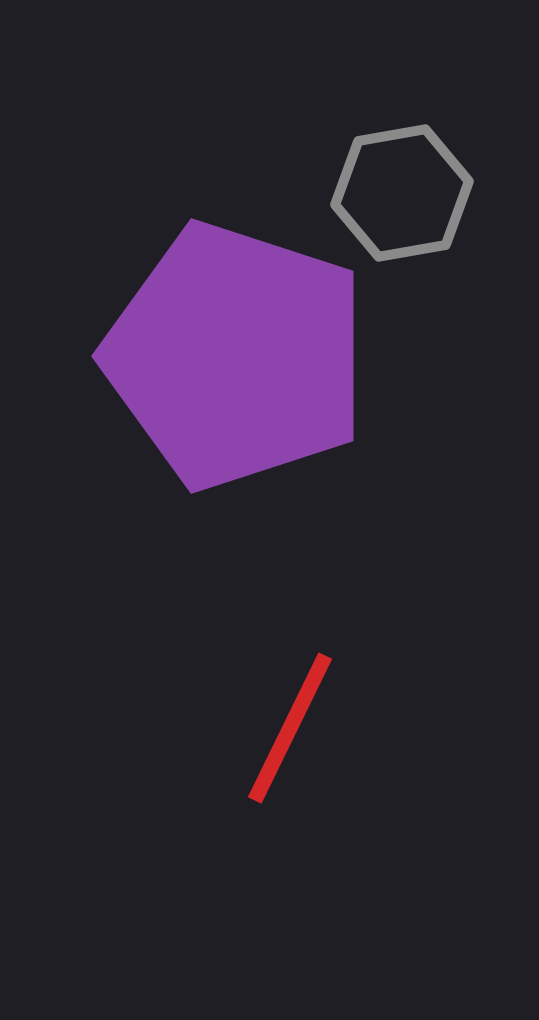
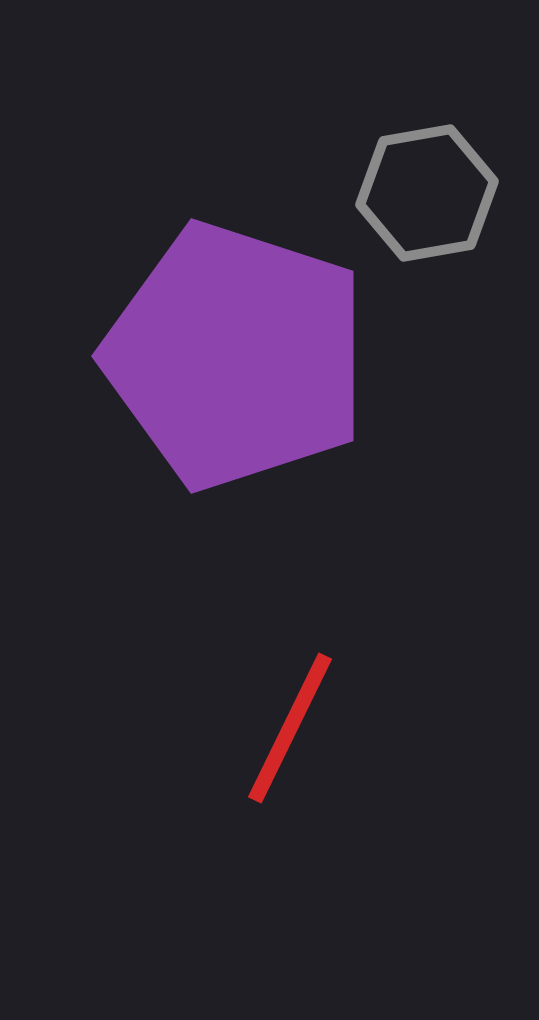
gray hexagon: moved 25 px right
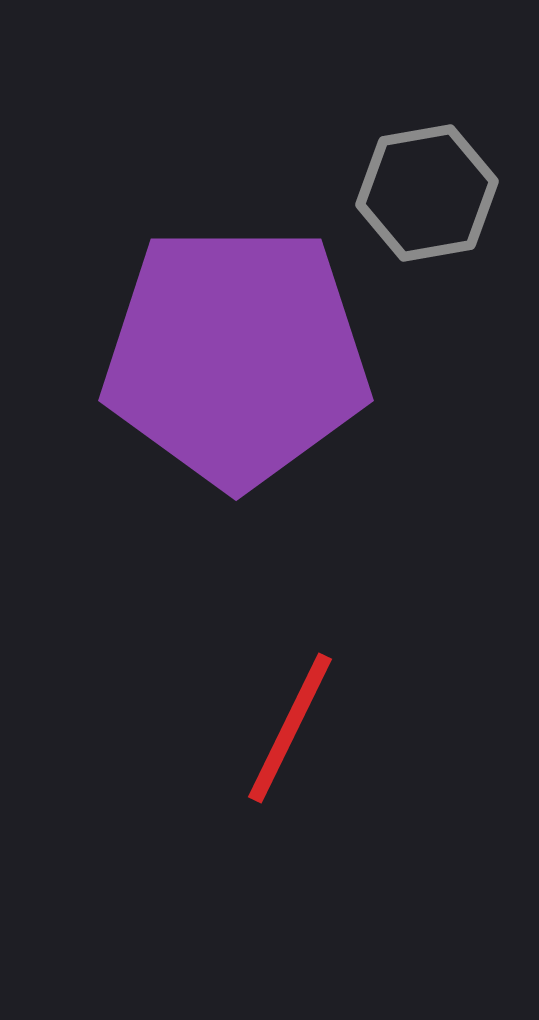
purple pentagon: rotated 18 degrees counterclockwise
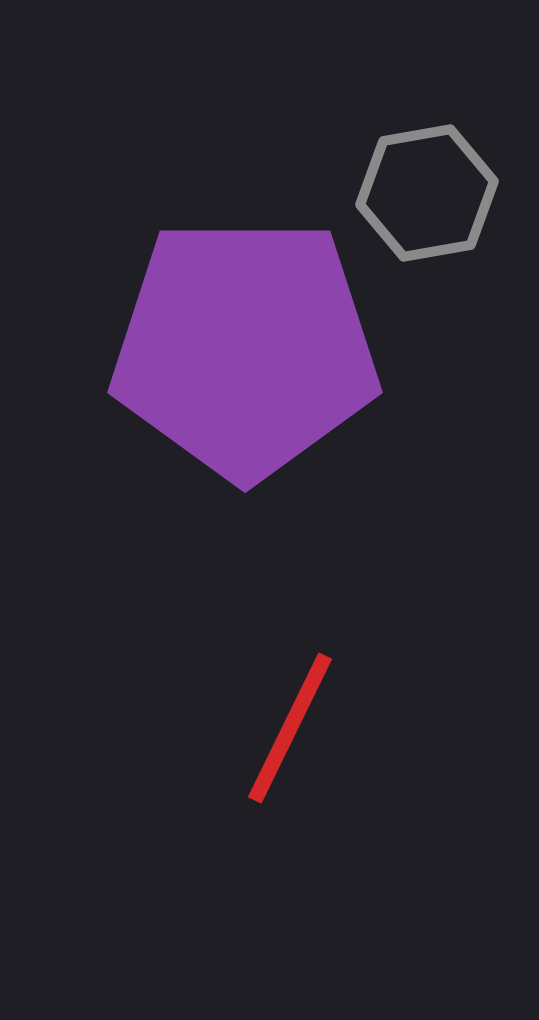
purple pentagon: moved 9 px right, 8 px up
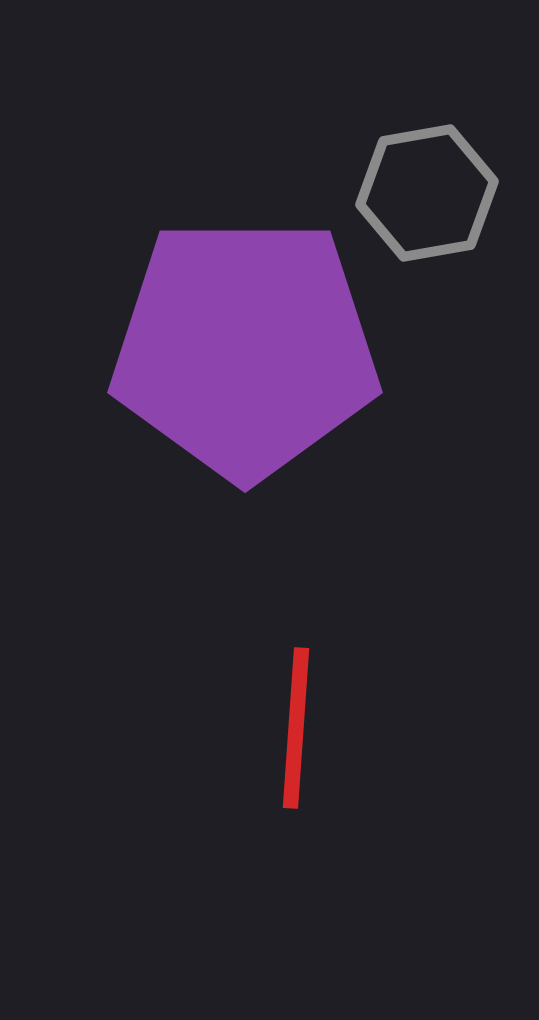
red line: moved 6 px right; rotated 22 degrees counterclockwise
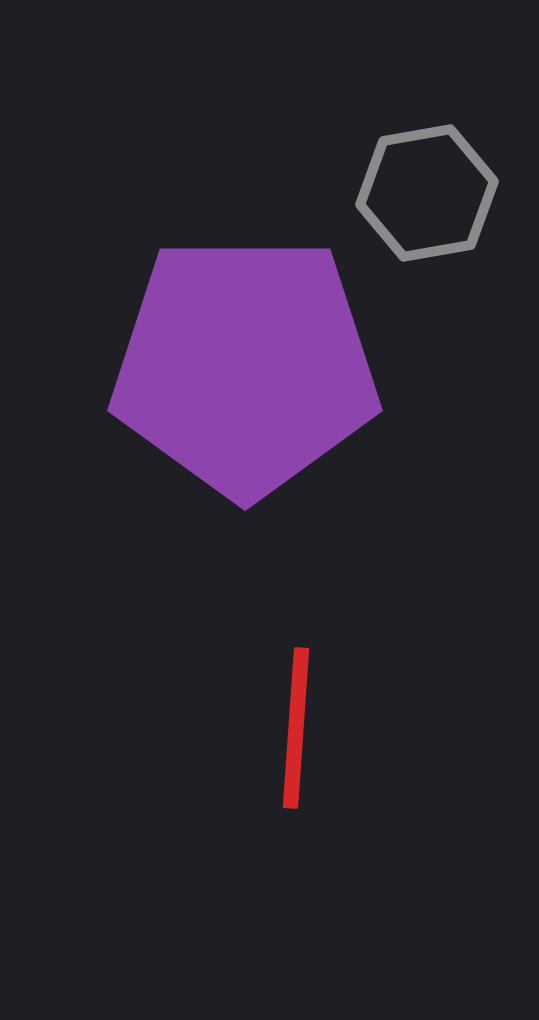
purple pentagon: moved 18 px down
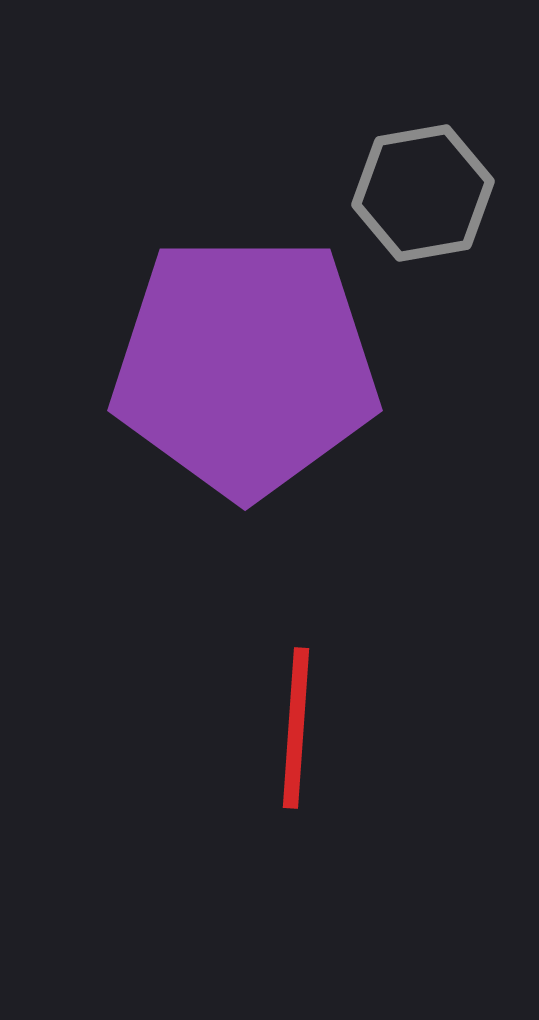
gray hexagon: moved 4 px left
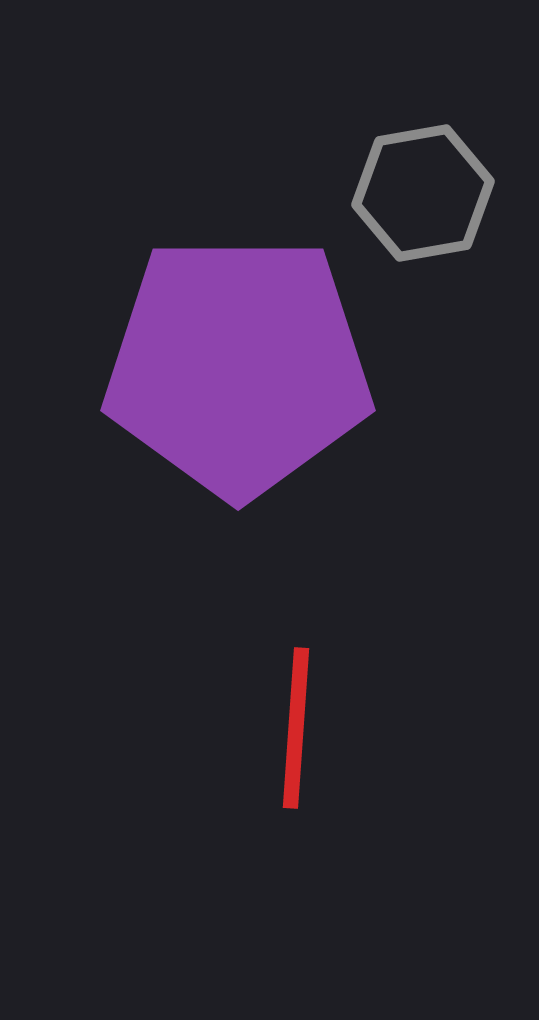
purple pentagon: moved 7 px left
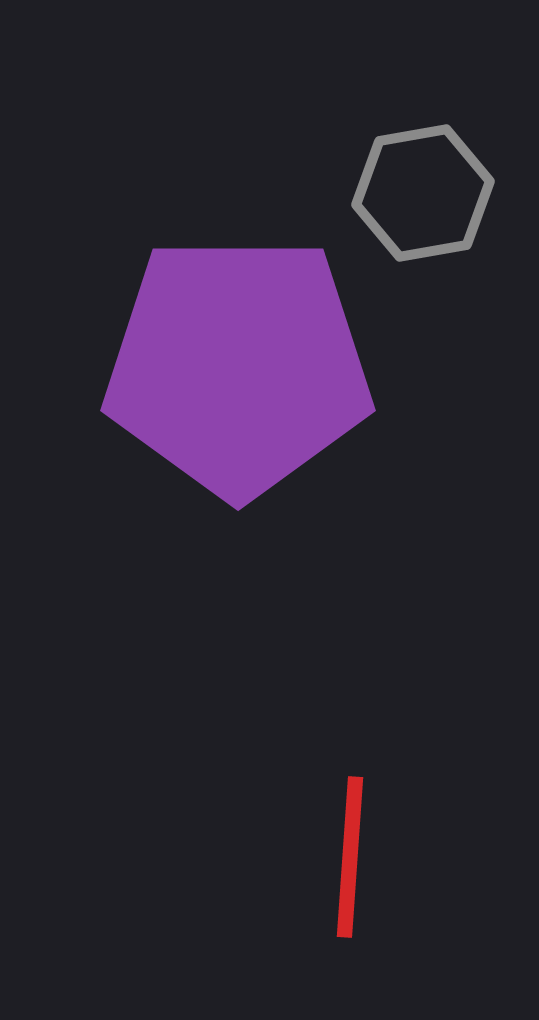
red line: moved 54 px right, 129 px down
